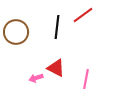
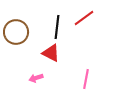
red line: moved 1 px right, 3 px down
red triangle: moved 5 px left, 15 px up
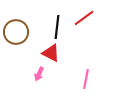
pink arrow: moved 3 px right, 4 px up; rotated 48 degrees counterclockwise
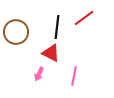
pink line: moved 12 px left, 3 px up
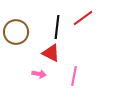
red line: moved 1 px left
pink arrow: rotated 104 degrees counterclockwise
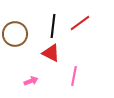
red line: moved 3 px left, 5 px down
black line: moved 4 px left, 1 px up
brown circle: moved 1 px left, 2 px down
pink arrow: moved 8 px left, 7 px down; rotated 32 degrees counterclockwise
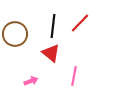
red line: rotated 10 degrees counterclockwise
red triangle: rotated 12 degrees clockwise
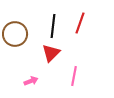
red line: rotated 25 degrees counterclockwise
red triangle: rotated 36 degrees clockwise
